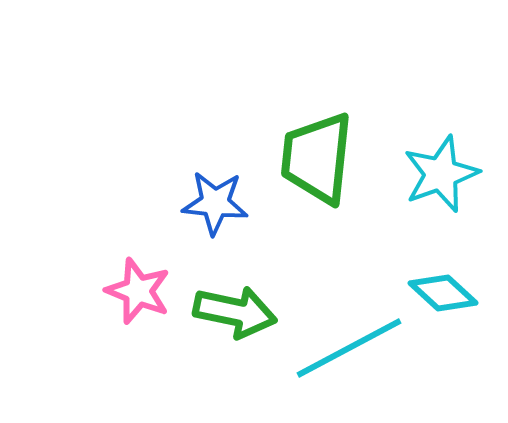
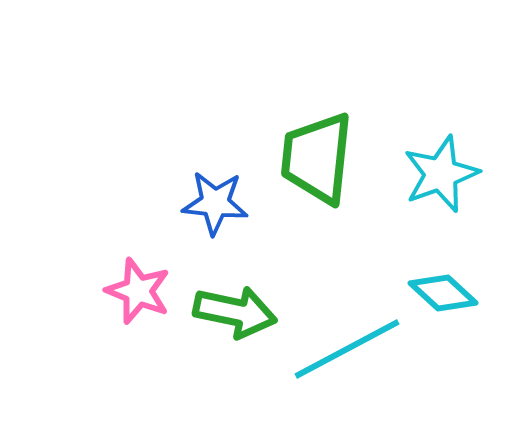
cyan line: moved 2 px left, 1 px down
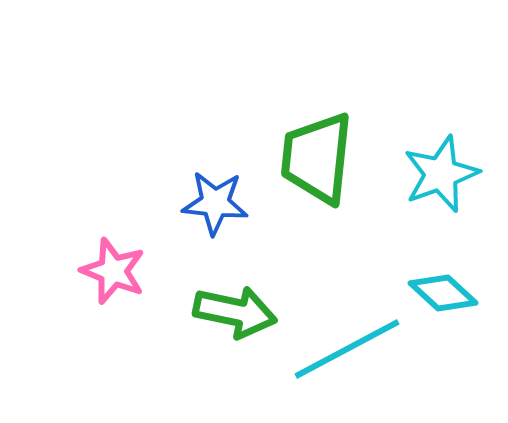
pink star: moved 25 px left, 20 px up
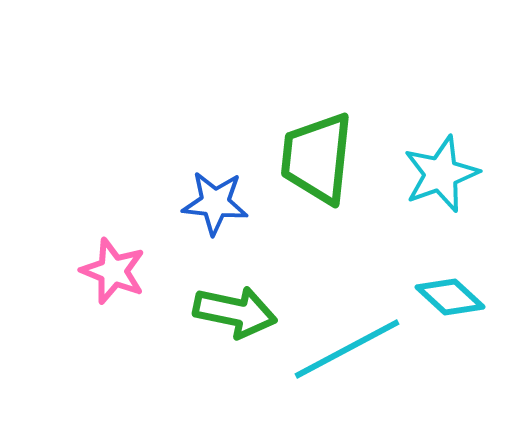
cyan diamond: moved 7 px right, 4 px down
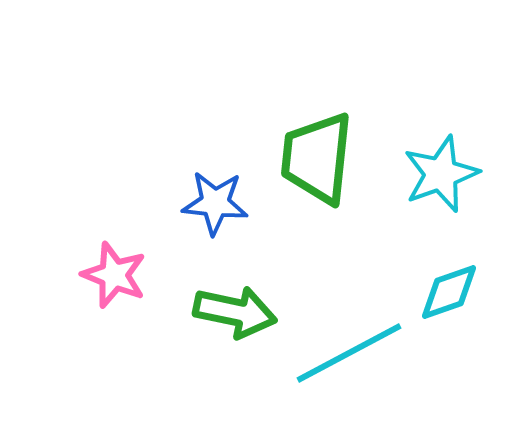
pink star: moved 1 px right, 4 px down
cyan diamond: moved 1 px left, 5 px up; rotated 62 degrees counterclockwise
cyan line: moved 2 px right, 4 px down
